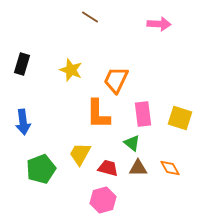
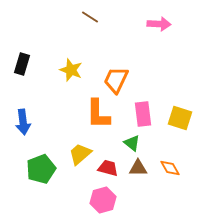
yellow trapezoid: rotated 20 degrees clockwise
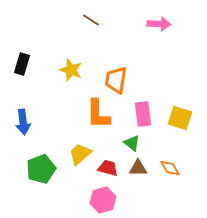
brown line: moved 1 px right, 3 px down
orange trapezoid: rotated 16 degrees counterclockwise
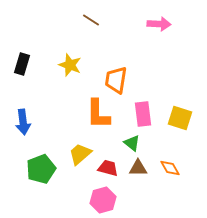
yellow star: moved 1 px left, 5 px up
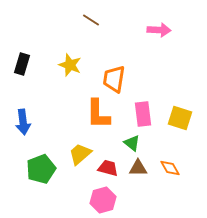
pink arrow: moved 6 px down
orange trapezoid: moved 2 px left, 1 px up
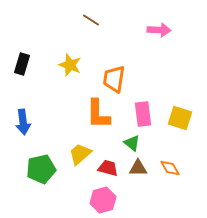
green pentagon: rotated 8 degrees clockwise
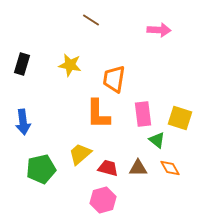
yellow star: rotated 10 degrees counterclockwise
green triangle: moved 25 px right, 3 px up
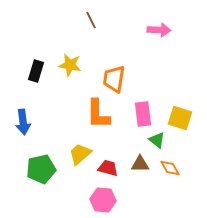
brown line: rotated 30 degrees clockwise
black rectangle: moved 14 px right, 7 px down
brown triangle: moved 2 px right, 4 px up
pink hexagon: rotated 20 degrees clockwise
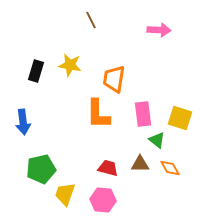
yellow trapezoid: moved 15 px left, 40 px down; rotated 30 degrees counterclockwise
